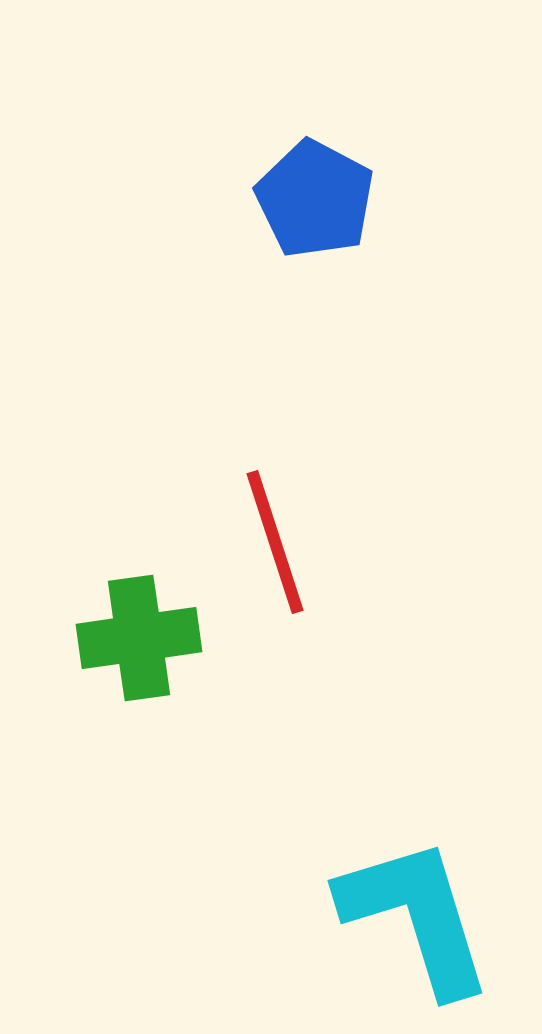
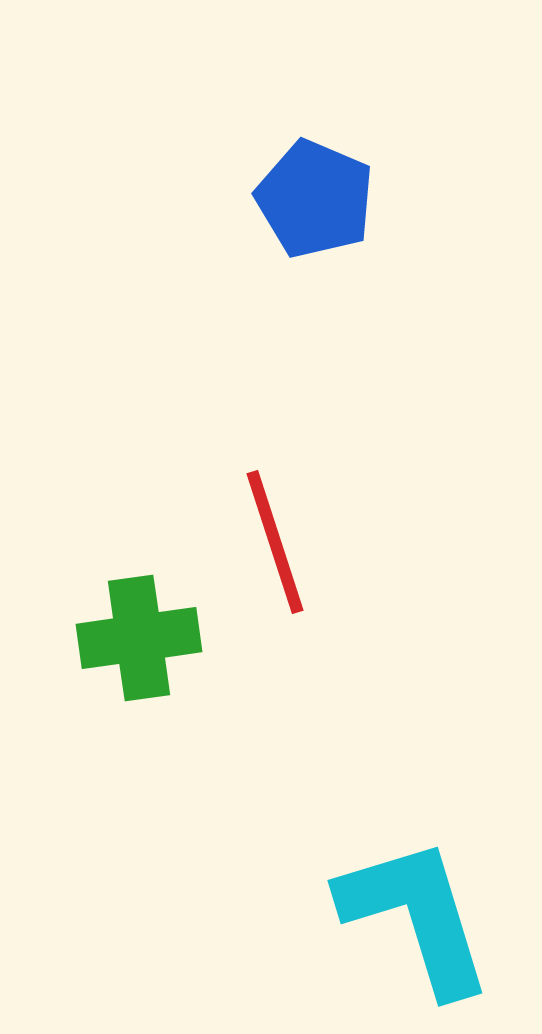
blue pentagon: rotated 5 degrees counterclockwise
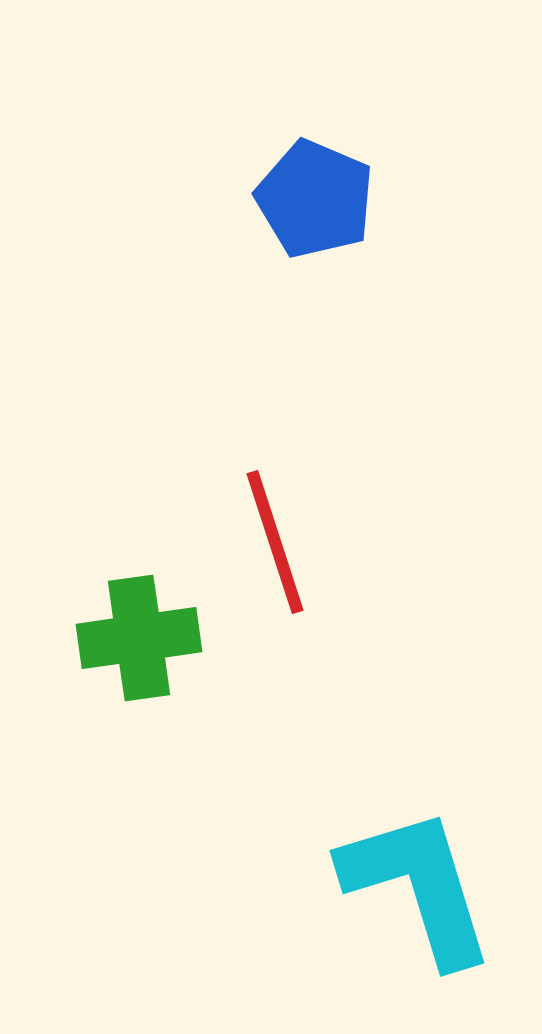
cyan L-shape: moved 2 px right, 30 px up
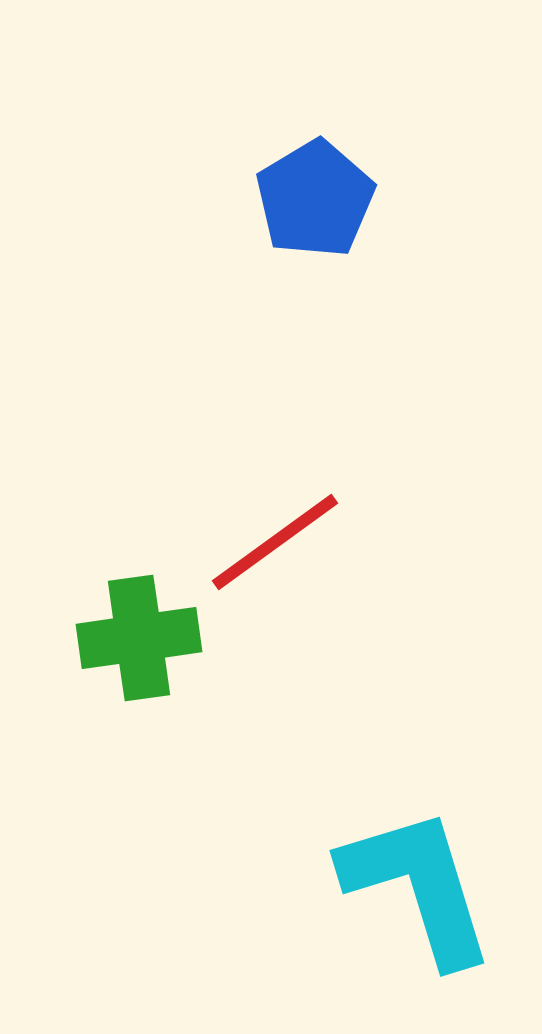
blue pentagon: rotated 18 degrees clockwise
red line: rotated 72 degrees clockwise
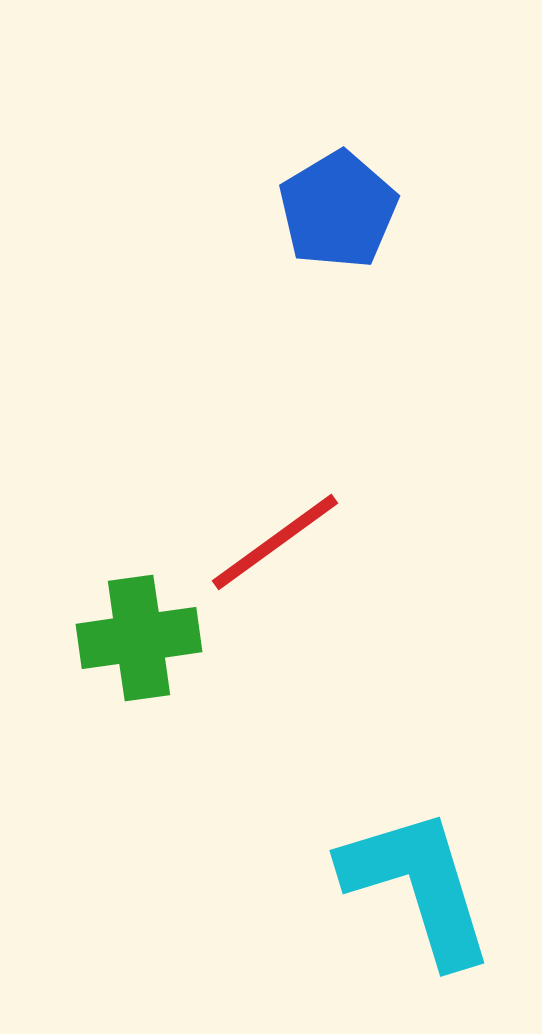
blue pentagon: moved 23 px right, 11 px down
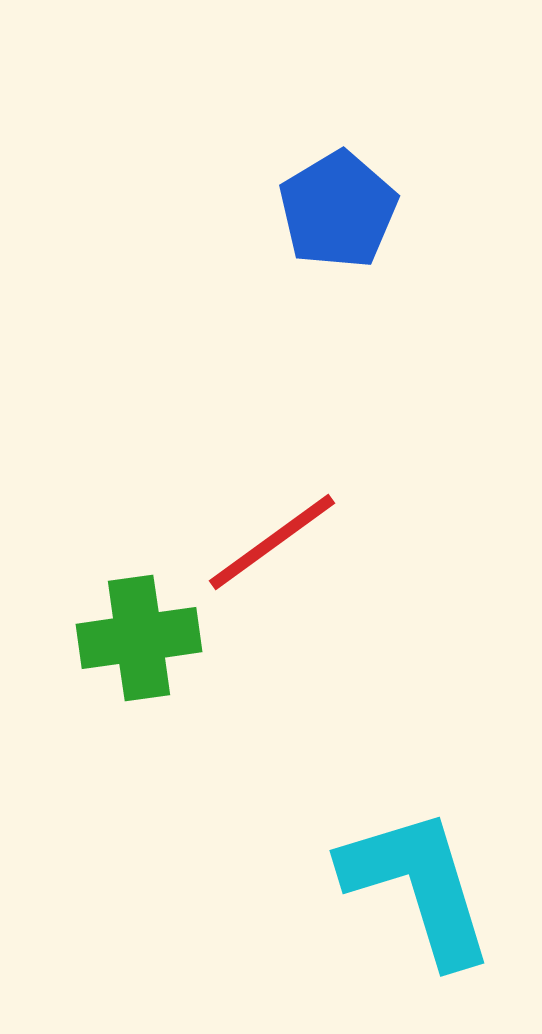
red line: moved 3 px left
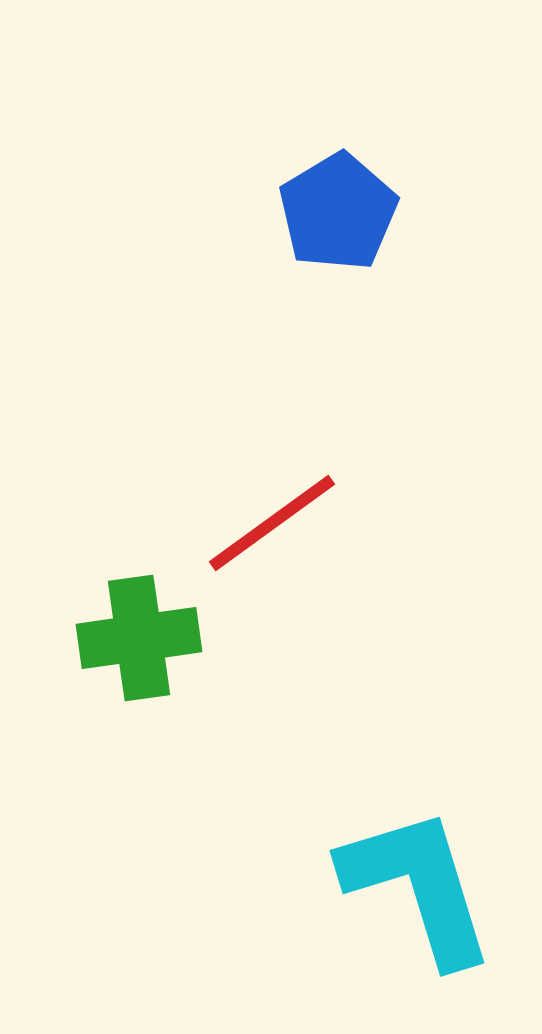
blue pentagon: moved 2 px down
red line: moved 19 px up
